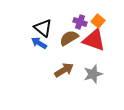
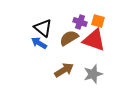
orange square: rotated 24 degrees counterclockwise
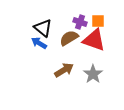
orange square: rotated 16 degrees counterclockwise
gray star: rotated 18 degrees counterclockwise
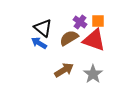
purple cross: rotated 16 degrees clockwise
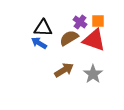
black triangle: rotated 36 degrees counterclockwise
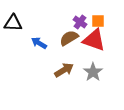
black triangle: moved 30 px left, 5 px up
gray star: moved 2 px up
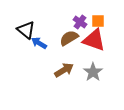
black triangle: moved 13 px right, 7 px down; rotated 36 degrees clockwise
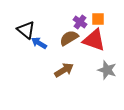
orange square: moved 2 px up
gray star: moved 14 px right, 2 px up; rotated 18 degrees counterclockwise
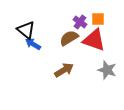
blue arrow: moved 6 px left, 1 px down
